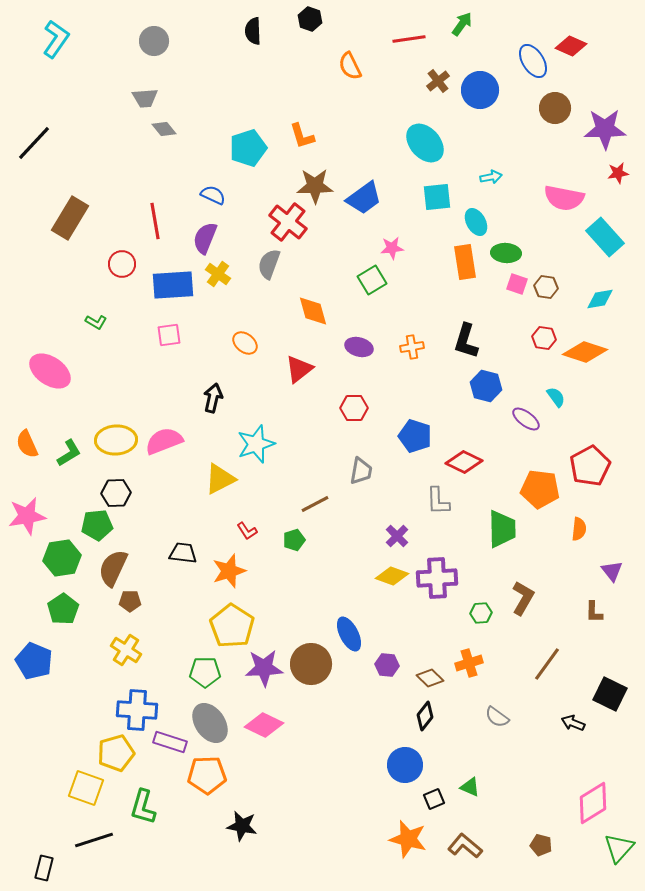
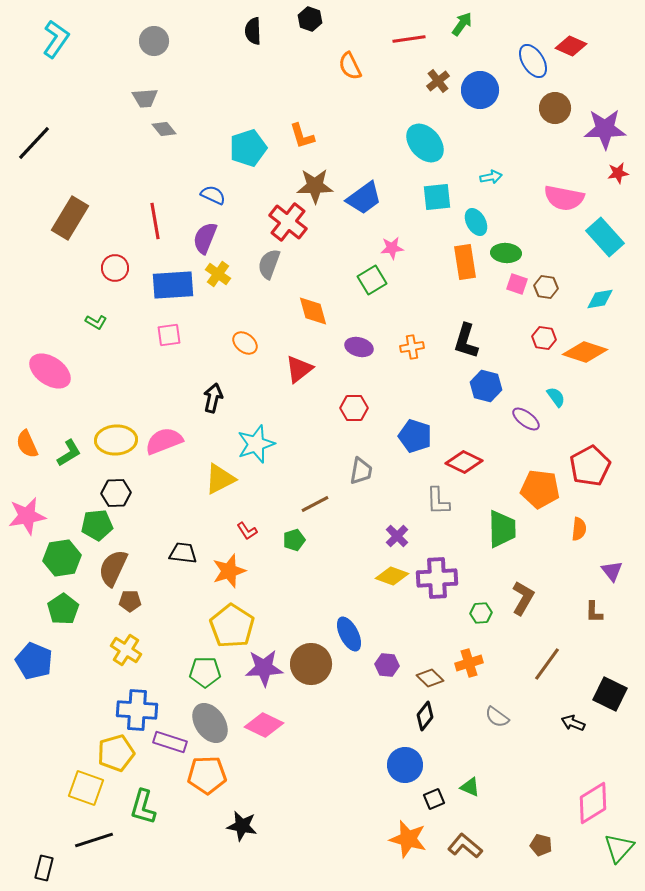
red circle at (122, 264): moved 7 px left, 4 px down
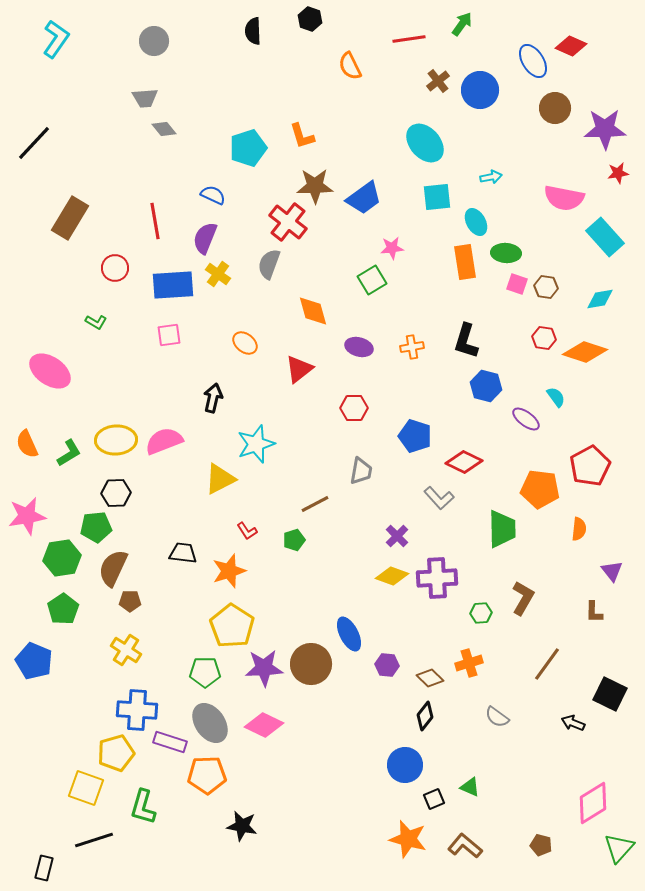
gray L-shape at (438, 501): moved 1 px right, 3 px up; rotated 40 degrees counterclockwise
green pentagon at (97, 525): moved 1 px left, 2 px down
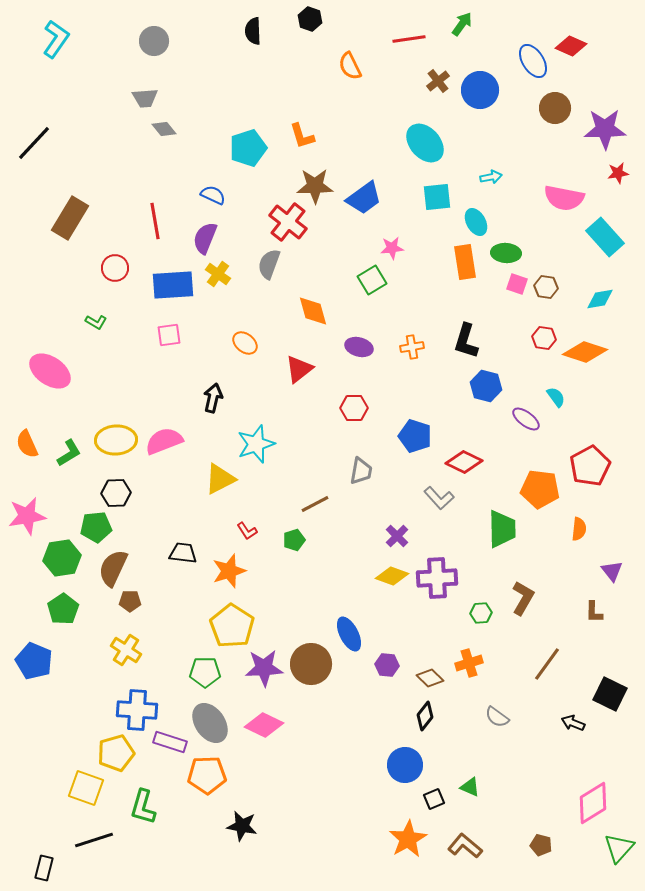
orange star at (408, 839): rotated 27 degrees clockwise
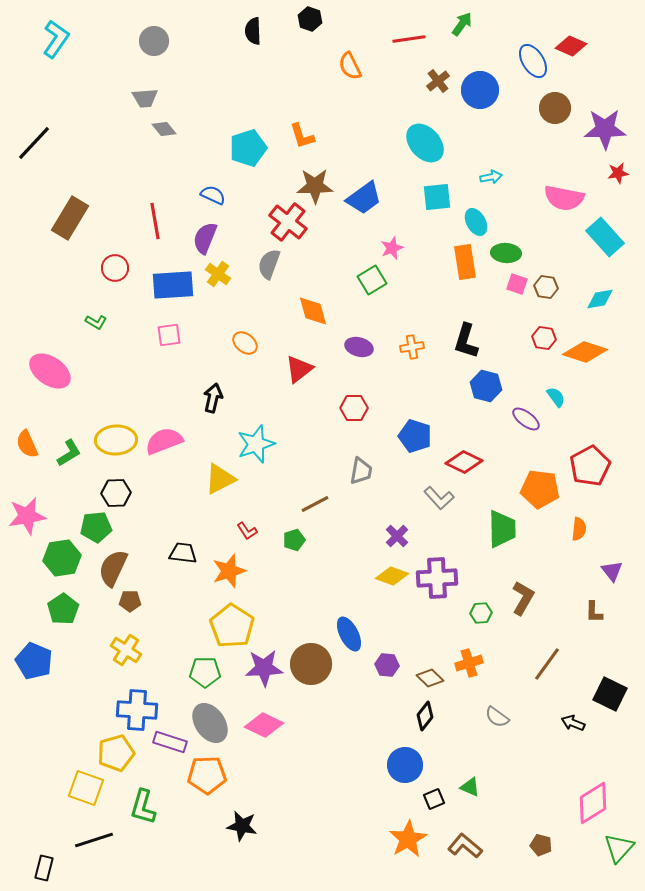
pink star at (392, 248): rotated 15 degrees counterclockwise
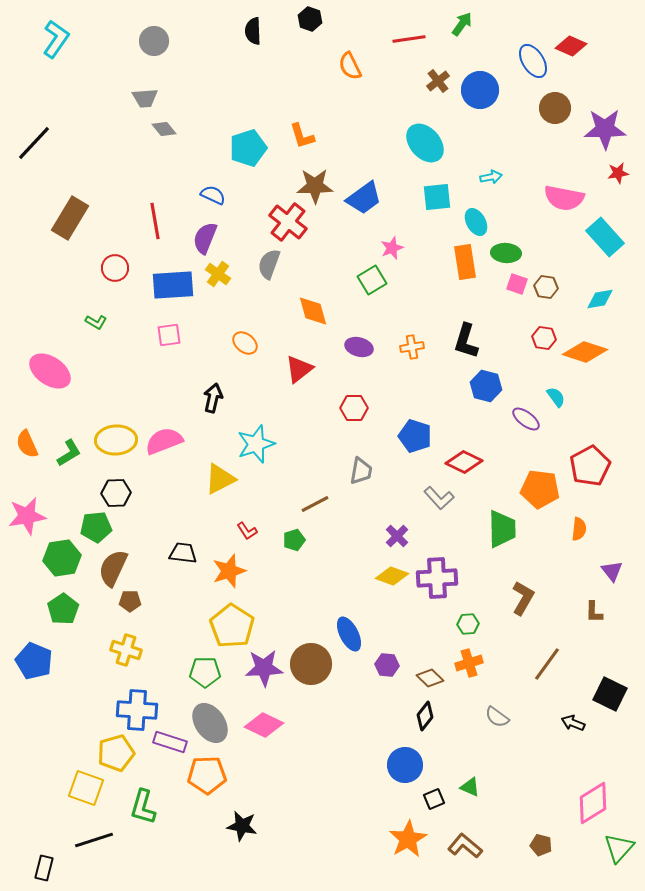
green hexagon at (481, 613): moved 13 px left, 11 px down
yellow cross at (126, 650): rotated 16 degrees counterclockwise
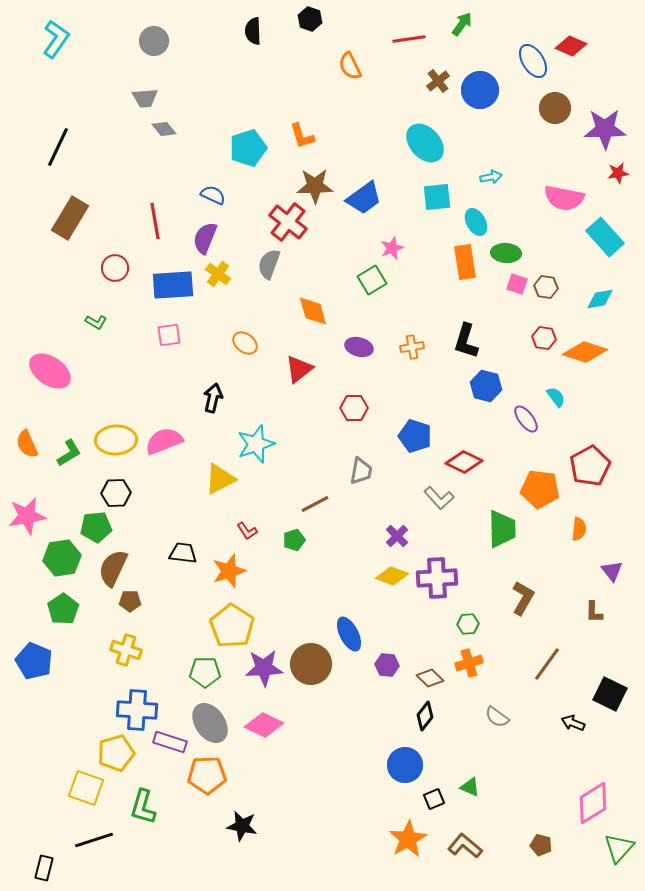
black line at (34, 143): moved 24 px right, 4 px down; rotated 18 degrees counterclockwise
purple ellipse at (526, 419): rotated 16 degrees clockwise
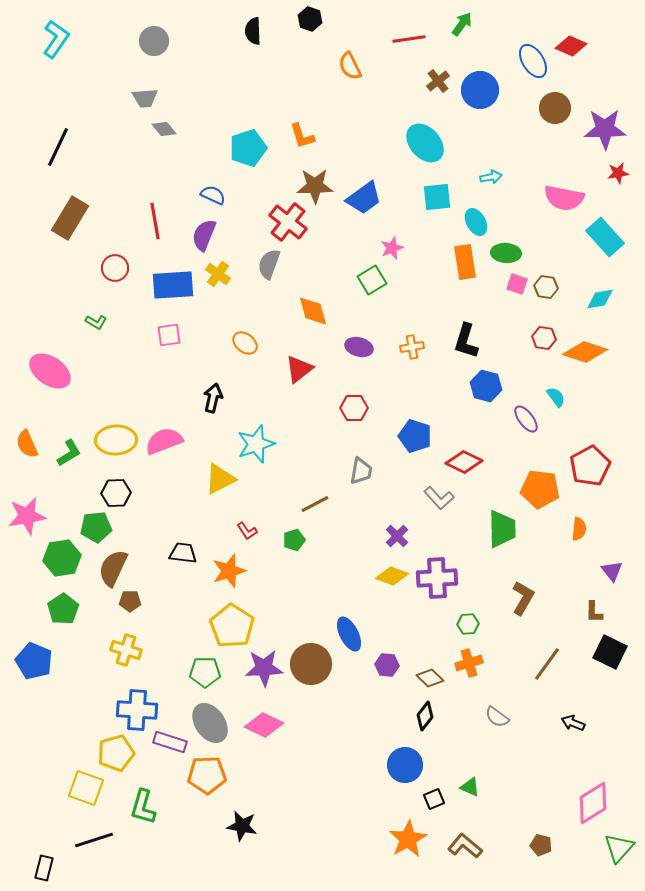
purple semicircle at (205, 238): moved 1 px left, 3 px up
black square at (610, 694): moved 42 px up
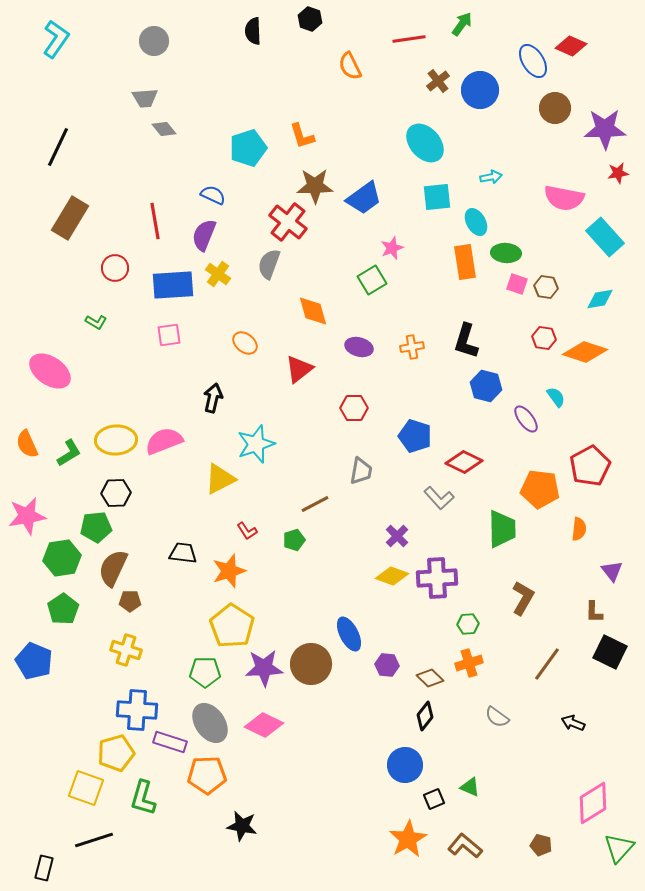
green L-shape at (143, 807): moved 9 px up
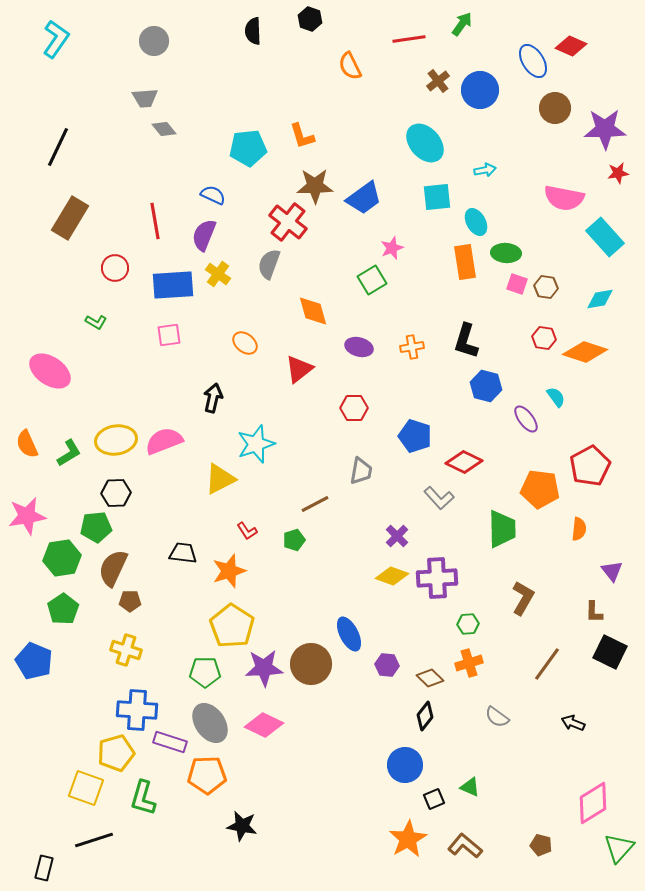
cyan pentagon at (248, 148): rotated 12 degrees clockwise
cyan arrow at (491, 177): moved 6 px left, 7 px up
yellow ellipse at (116, 440): rotated 6 degrees counterclockwise
